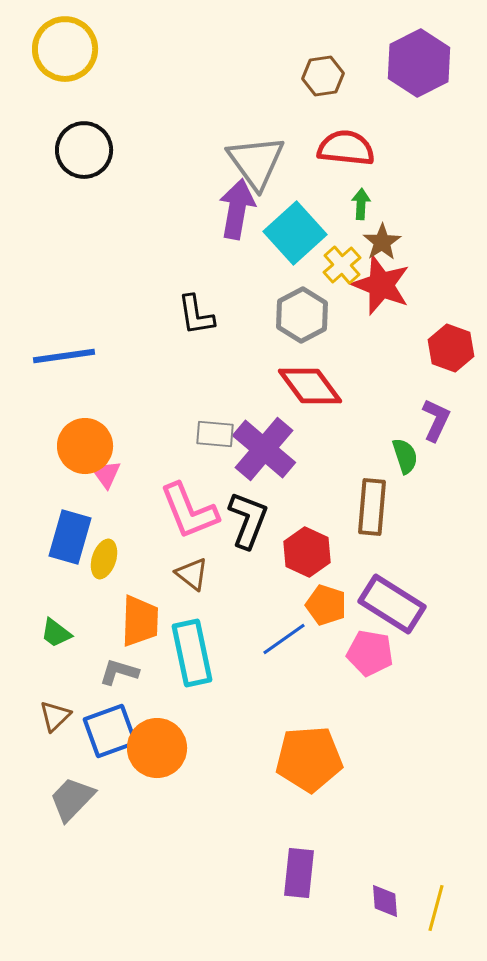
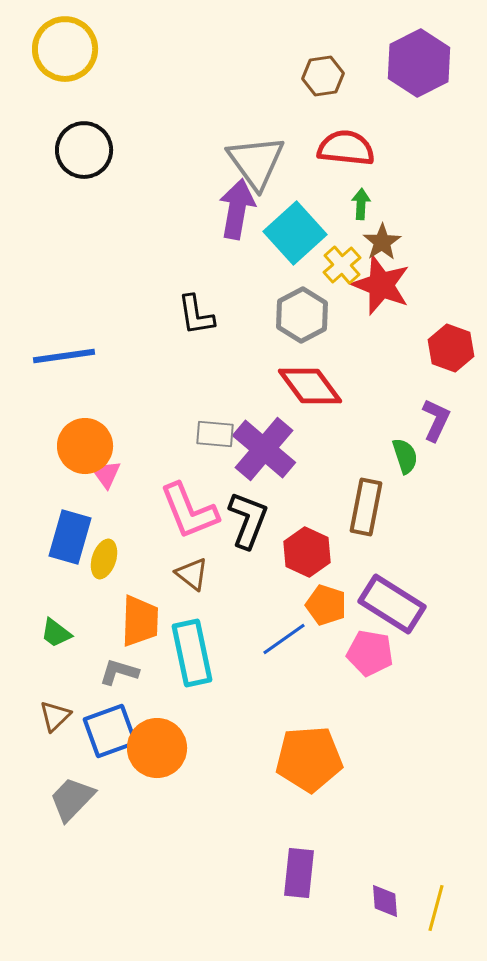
brown rectangle at (372, 507): moved 6 px left; rotated 6 degrees clockwise
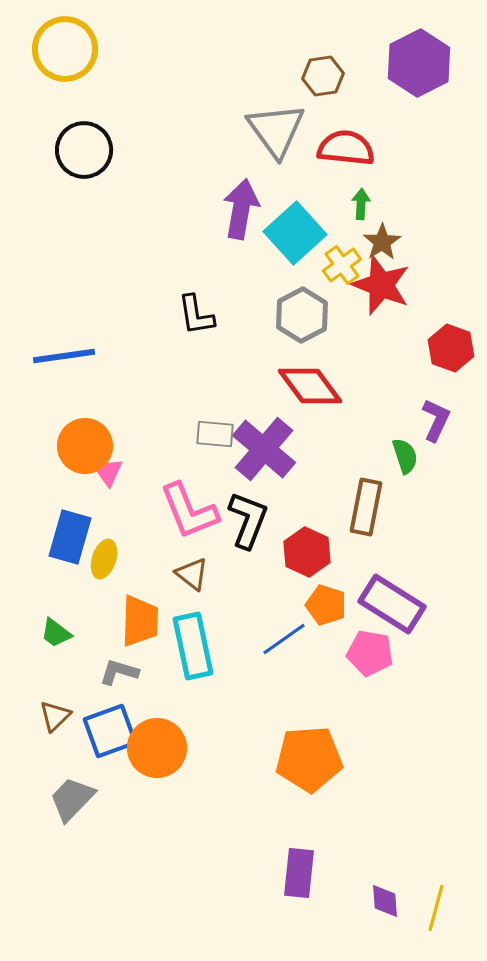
gray triangle at (256, 162): moved 20 px right, 32 px up
purple arrow at (237, 209): moved 4 px right
yellow cross at (342, 265): rotated 6 degrees clockwise
pink triangle at (106, 474): moved 2 px right, 2 px up
cyan rectangle at (192, 653): moved 1 px right, 7 px up
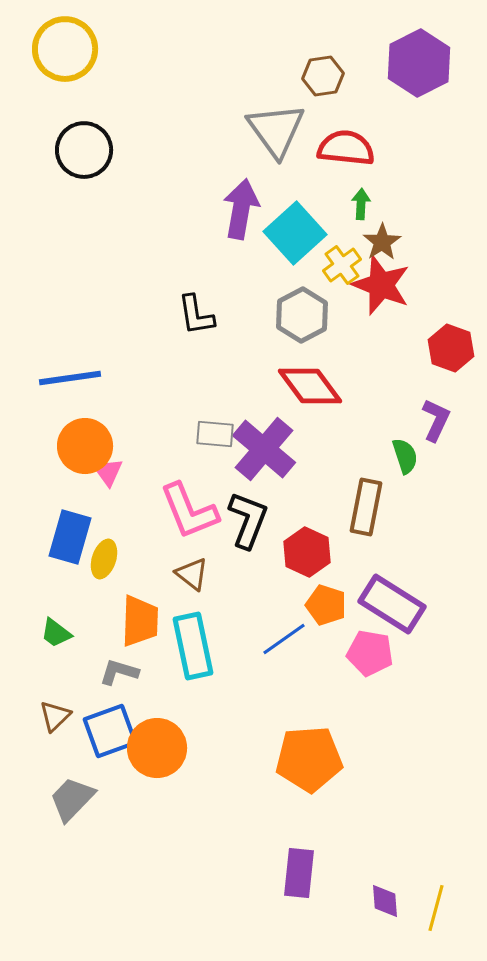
blue line at (64, 356): moved 6 px right, 22 px down
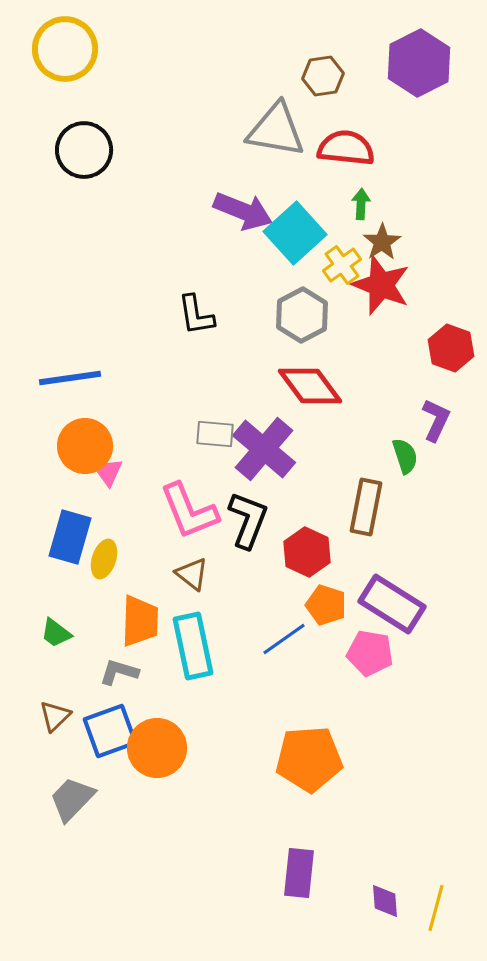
gray triangle at (276, 130): rotated 44 degrees counterclockwise
purple arrow at (241, 209): moved 2 px right, 2 px down; rotated 102 degrees clockwise
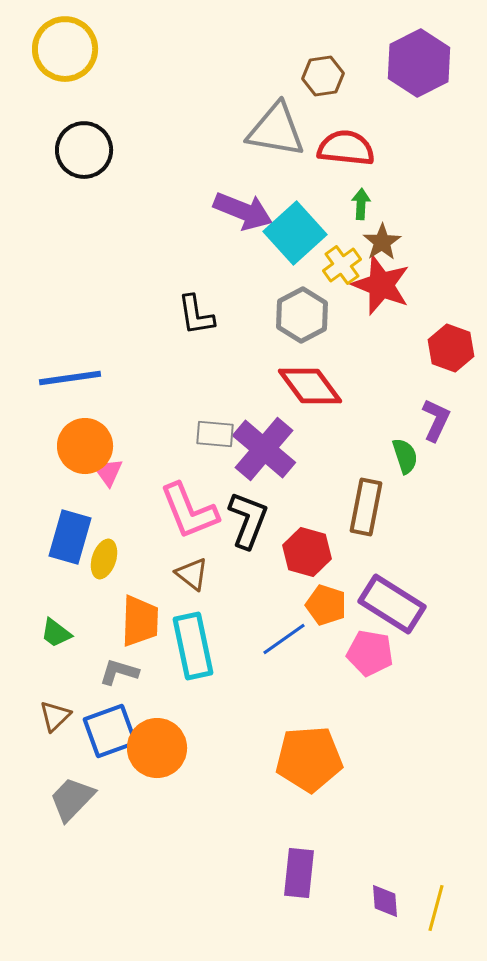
red hexagon at (307, 552): rotated 9 degrees counterclockwise
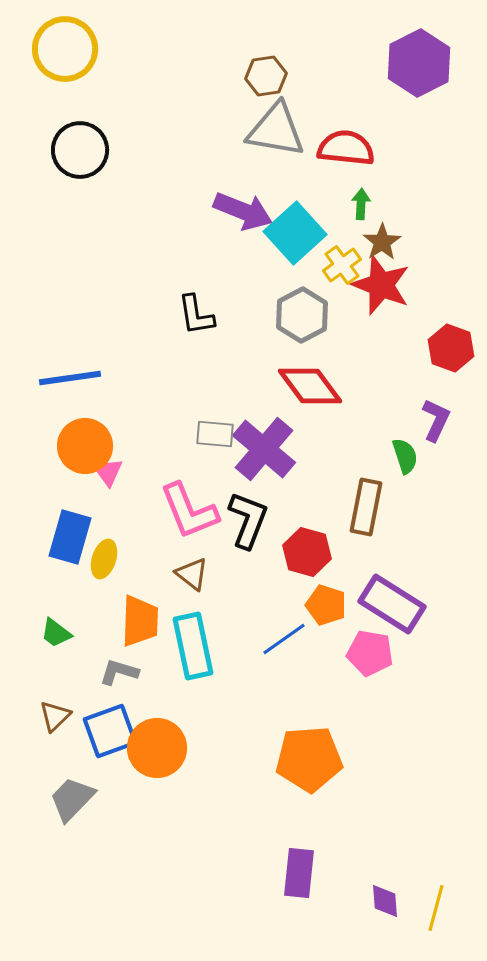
brown hexagon at (323, 76): moved 57 px left
black circle at (84, 150): moved 4 px left
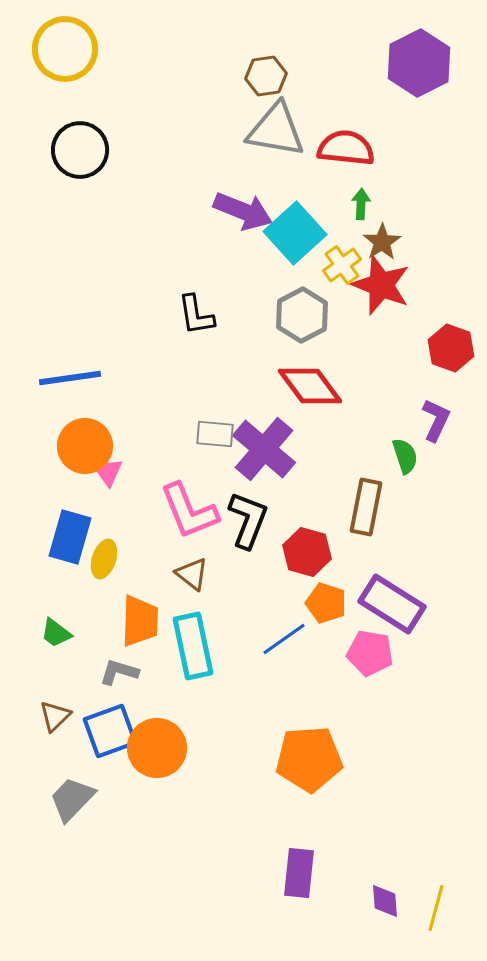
orange pentagon at (326, 605): moved 2 px up
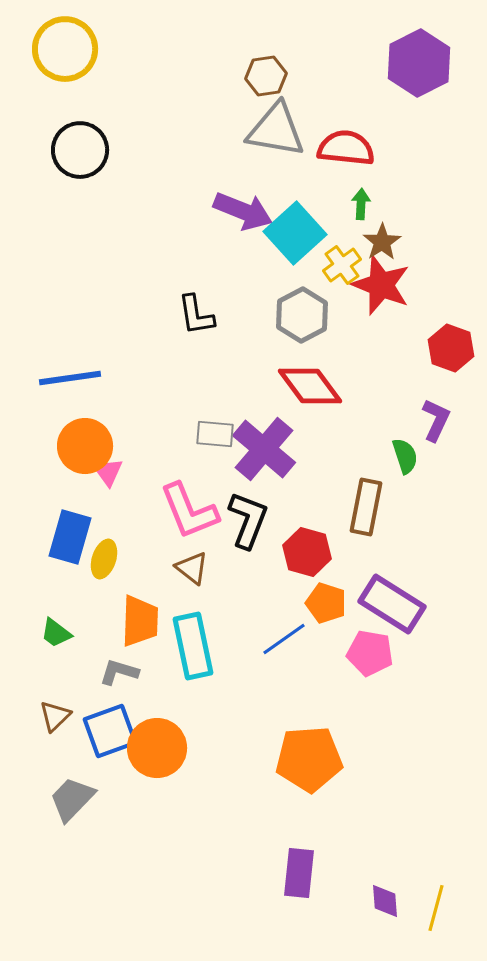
brown triangle at (192, 574): moved 6 px up
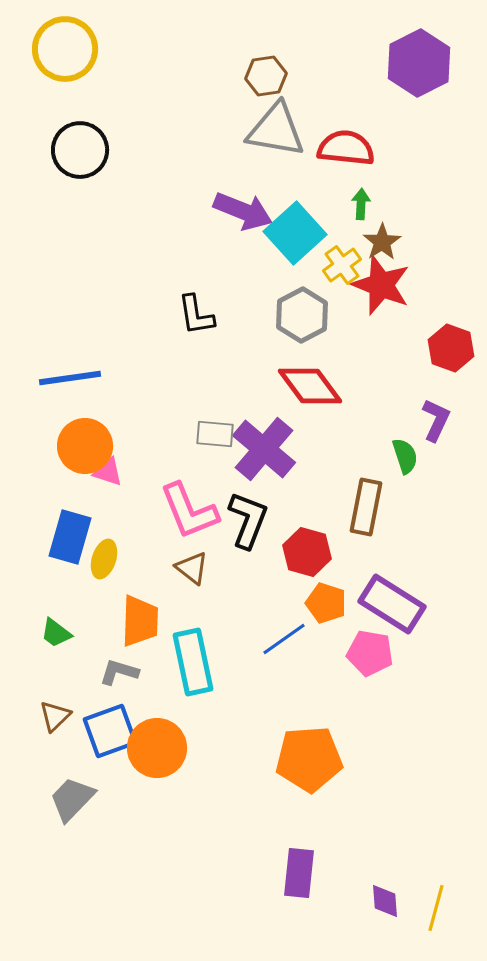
pink triangle at (108, 472): rotated 36 degrees counterclockwise
cyan rectangle at (193, 646): moved 16 px down
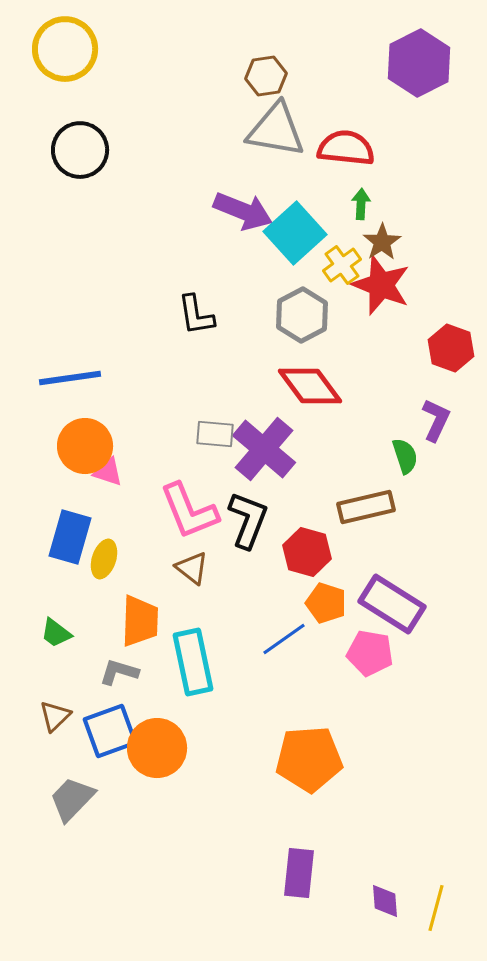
brown rectangle at (366, 507): rotated 66 degrees clockwise
